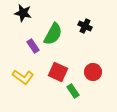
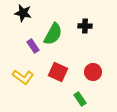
black cross: rotated 24 degrees counterclockwise
green rectangle: moved 7 px right, 8 px down
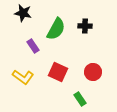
green semicircle: moved 3 px right, 5 px up
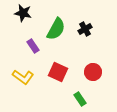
black cross: moved 3 px down; rotated 32 degrees counterclockwise
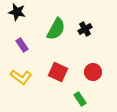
black star: moved 6 px left, 1 px up
purple rectangle: moved 11 px left, 1 px up
yellow L-shape: moved 2 px left
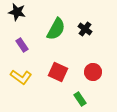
black cross: rotated 24 degrees counterclockwise
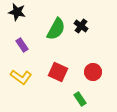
black cross: moved 4 px left, 3 px up
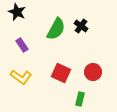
black star: rotated 12 degrees clockwise
red square: moved 3 px right, 1 px down
green rectangle: rotated 48 degrees clockwise
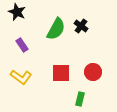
red square: rotated 24 degrees counterclockwise
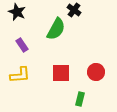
black cross: moved 7 px left, 16 px up
red circle: moved 3 px right
yellow L-shape: moved 1 px left, 2 px up; rotated 40 degrees counterclockwise
